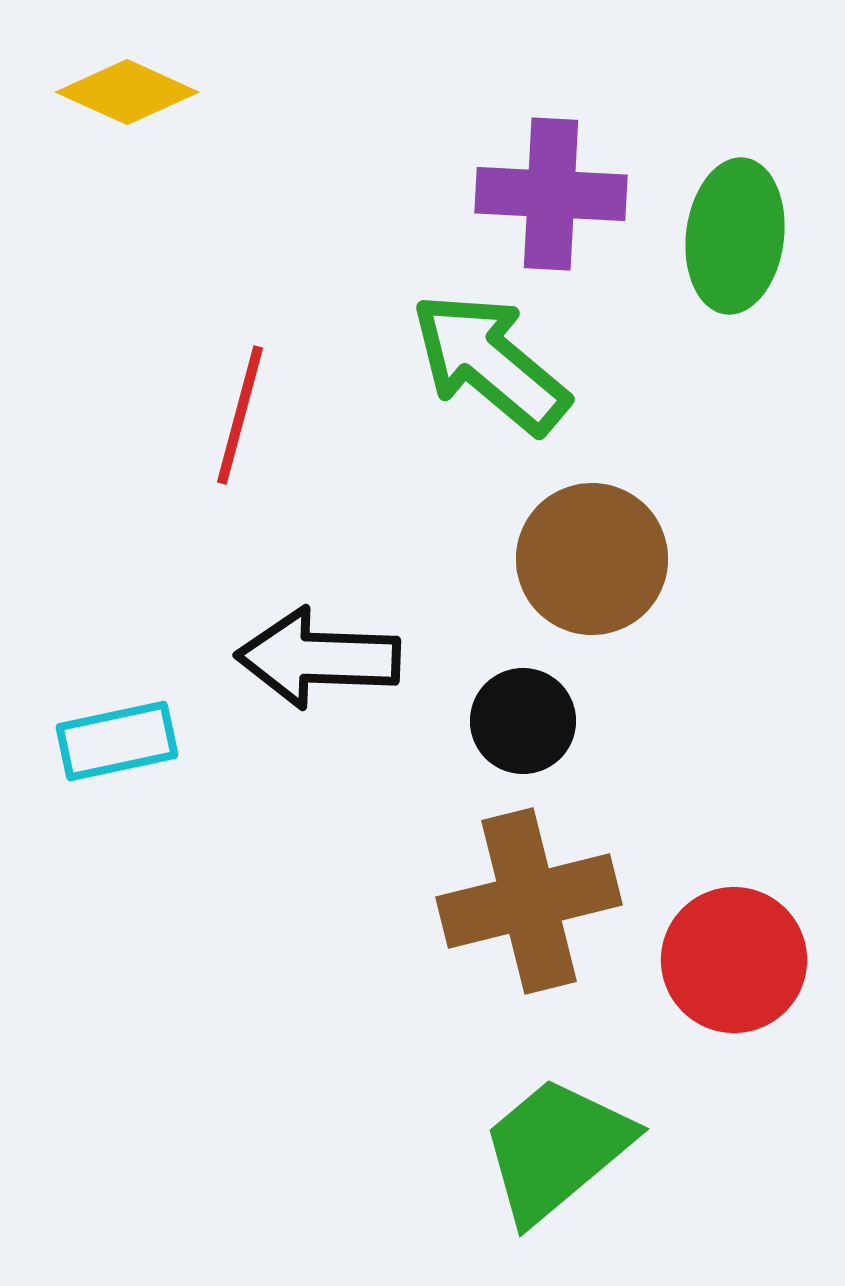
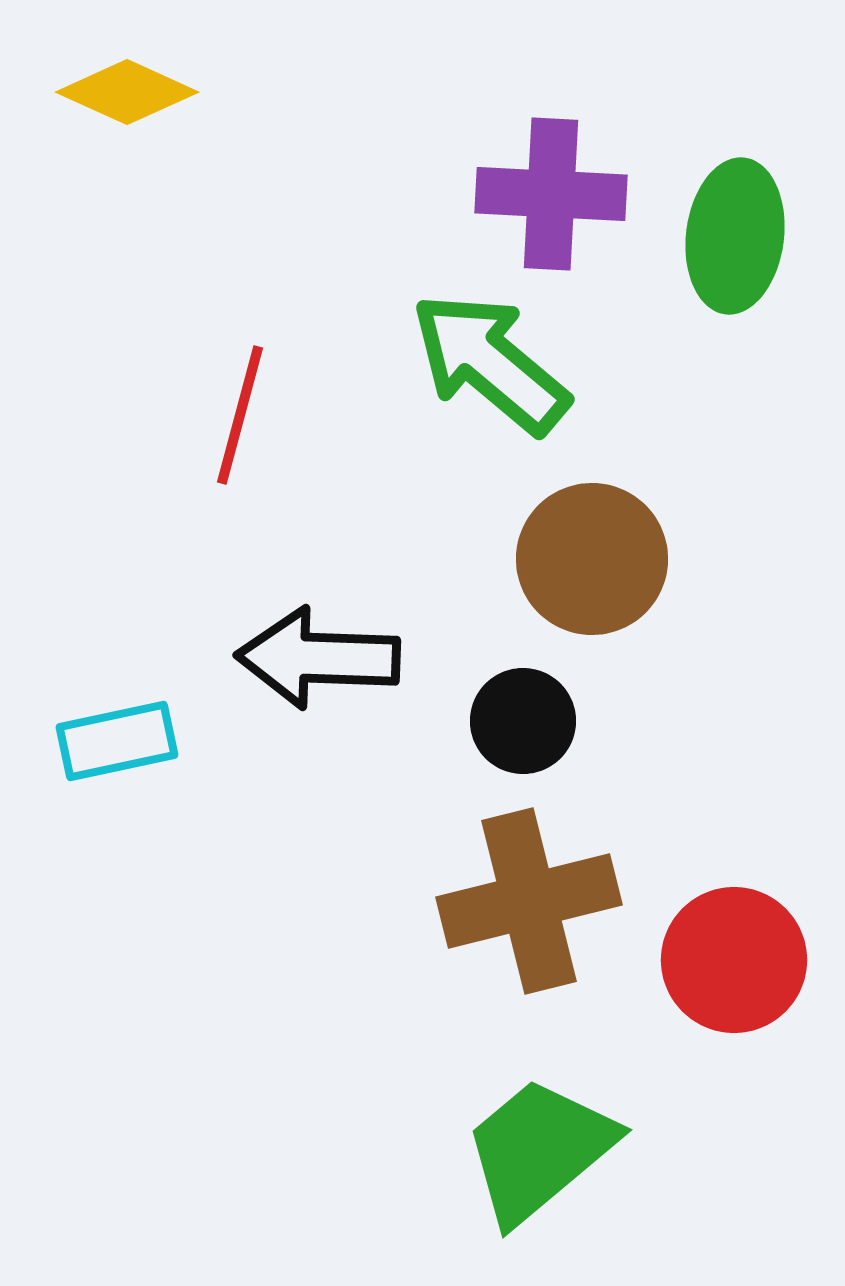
green trapezoid: moved 17 px left, 1 px down
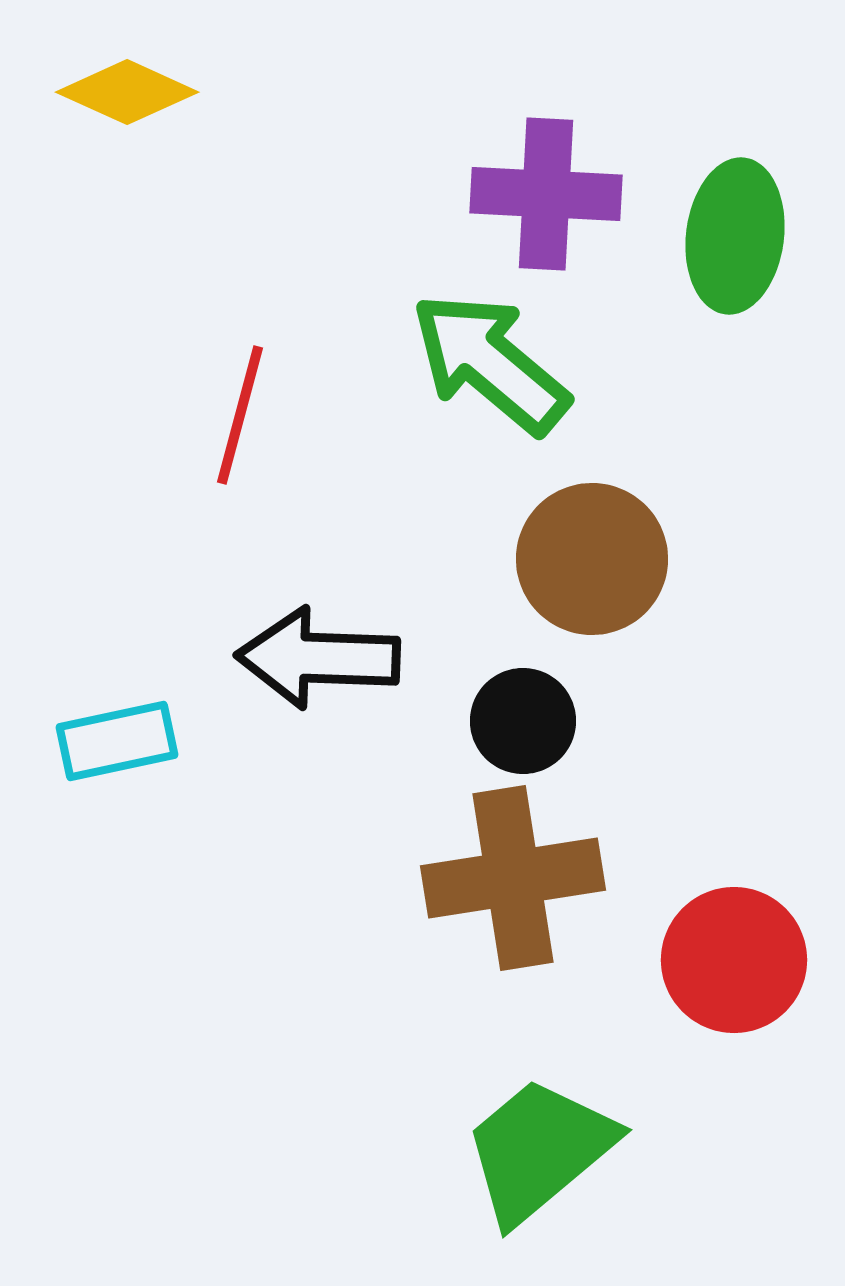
purple cross: moved 5 px left
brown cross: moved 16 px left, 23 px up; rotated 5 degrees clockwise
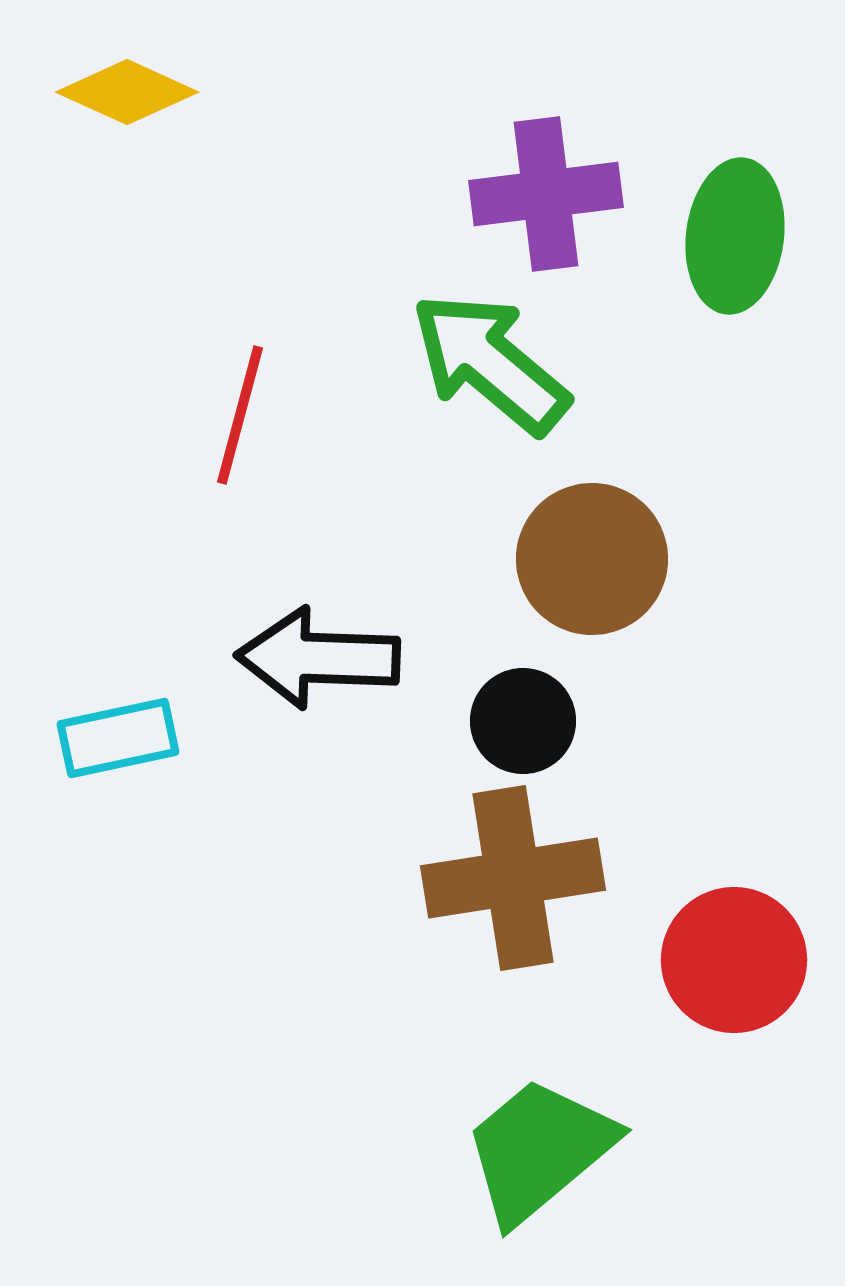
purple cross: rotated 10 degrees counterclockwise
cyan rectangle: moved 1 px right, 3 px up
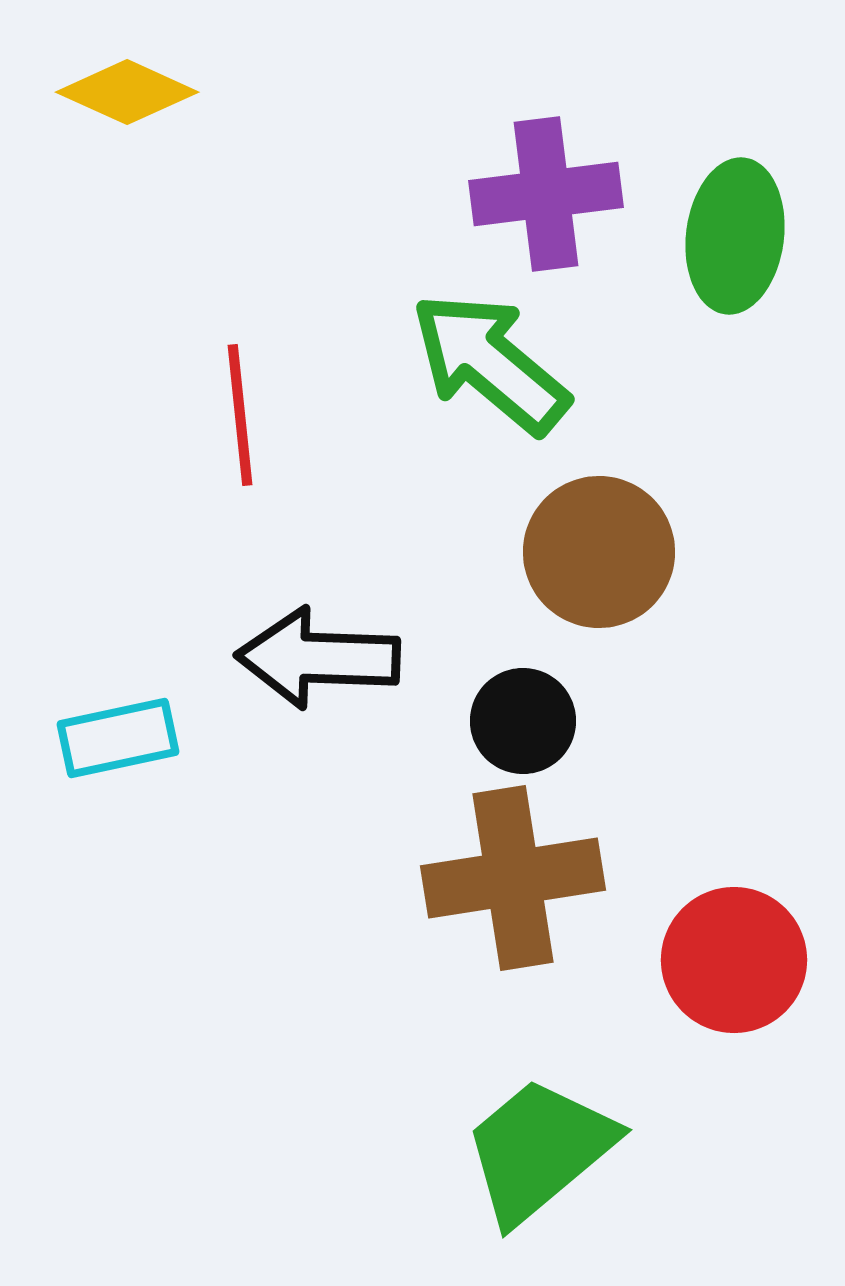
red line: rotated 21 degrees counterclockwise
brown circle: moved 7 px right, 7 px up
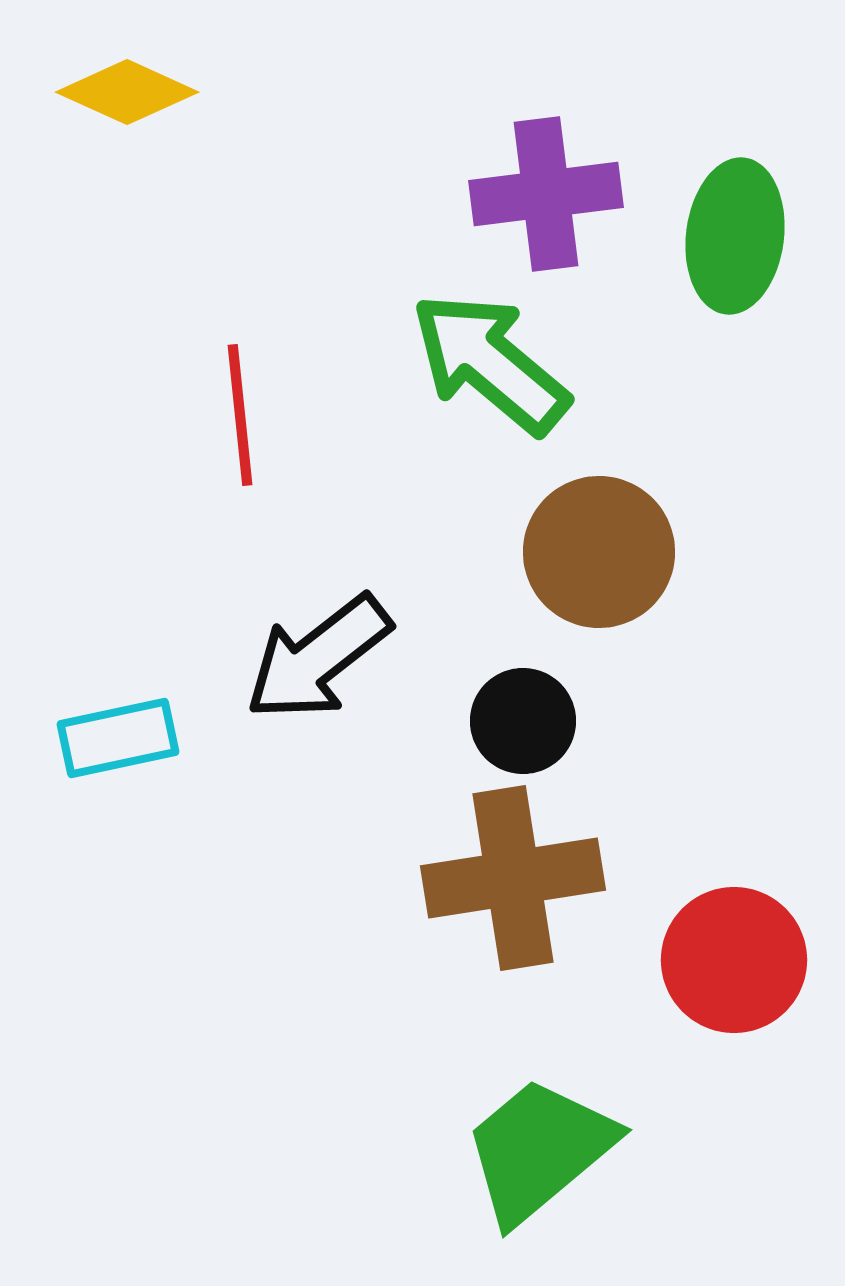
black arrow: rotated 40 degrees counterclockwise
